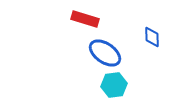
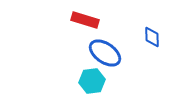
red rectangle: moved 1 px down
cyan hexagon: moved 22 px left, 4 px up
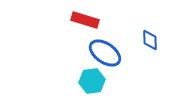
blue diamond: moved 2 px left, 3 px down
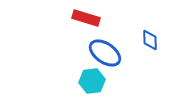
red rectangle: moved 1 px right, 2 px up
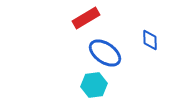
red rectangle: rotated 48 degrees counterclockwise
cyan hexagon: moved 2 px right, 4 px down
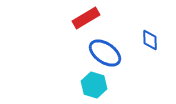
cyan hexagon: rotated 25 degrees clockwise
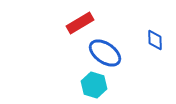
red rectangle: moved 6 px left, 5 px down
blue diamond: moved 5 px right
